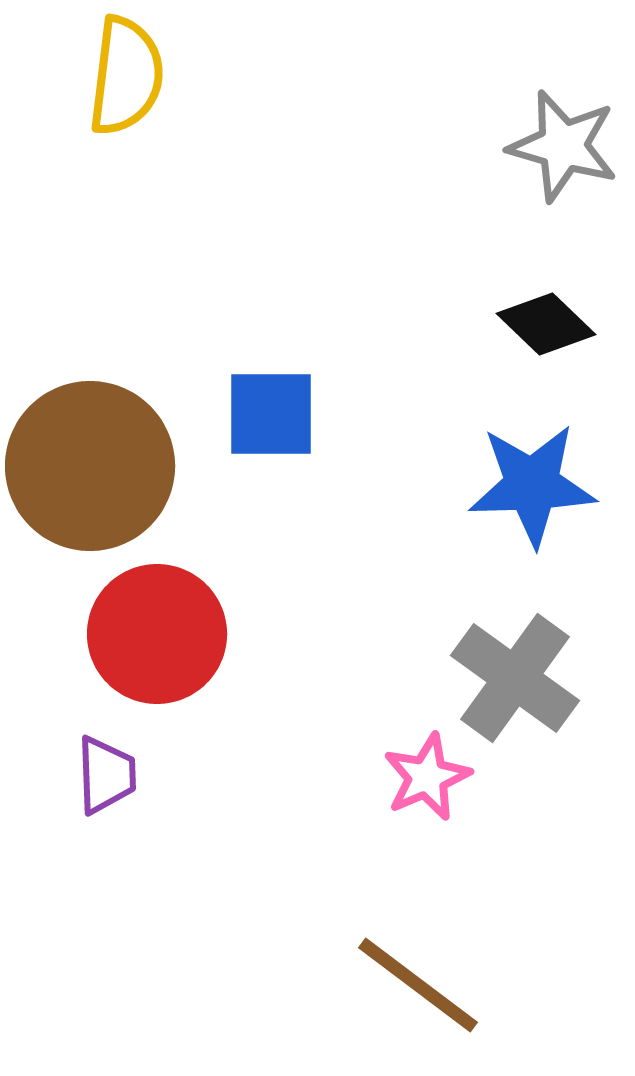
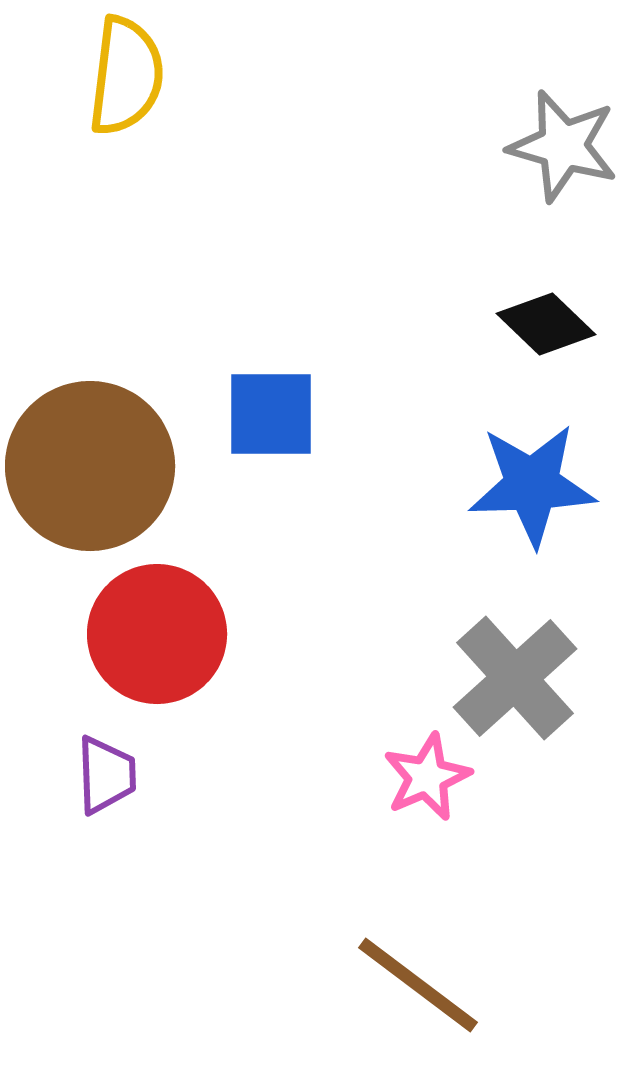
gray cross: rotated 12 degrees clockwise
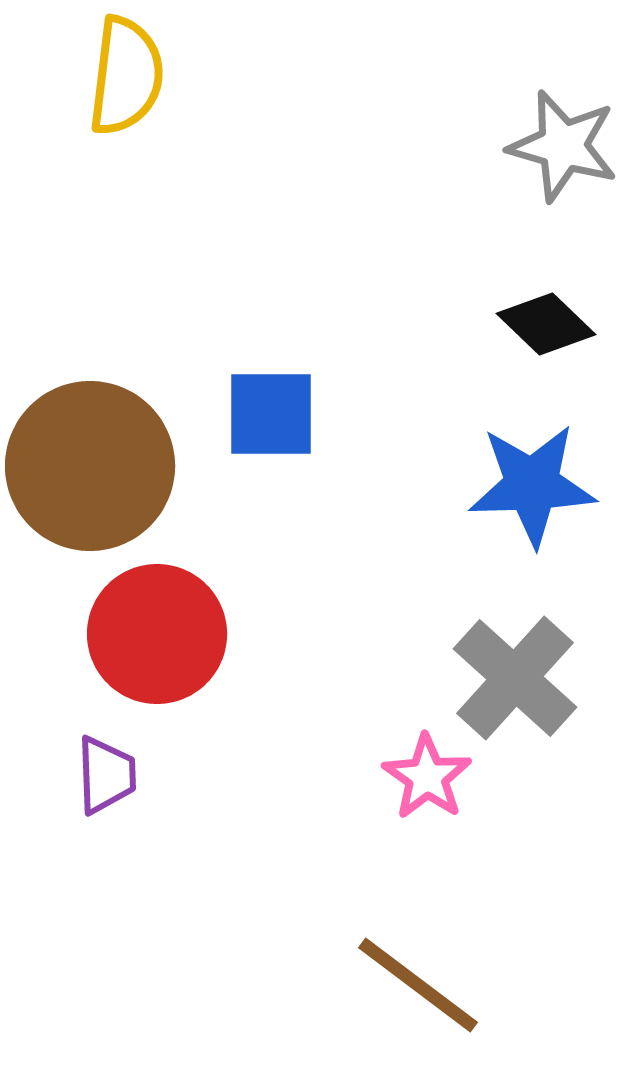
gray cross: rotated 6 degrees counterclockwise
pink star: rotated 14 degrees counterclockwise
